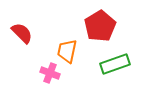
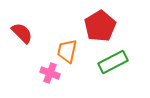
green rectangle: moved 2 px left, 2 px up; rotated 8 degrees counterclockwise
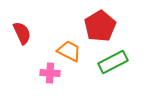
red semicircle: rotated 20 degrees clockwise
orange trapezoid: moved 2 px right; rotated 105 degrees clockwise
pink cross: rotated 18 degrees counterclockwise
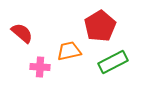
red semicircle: rotated 25 degrees counterclockwise
orange trapezoid: rotated 40 degrees counterclockwise
pink cross: moved 10 px left, 6 px up
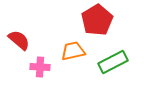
red pentagon: moved 3 px left, 6 px up
red semicircle: moved 3 px left, 7 px down
orange trapezoid: moved 4 px right
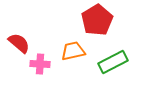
red semicircle: moved 3 px down
pink cross: moved 3 px up
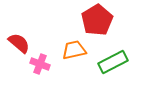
orange trapezoid: moved 1 px right, 1 px up
pink cross: rotated 18 degrees clockwise
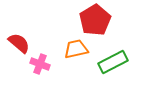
red pentagon: moved 2 px left
orange trapezoid: moved 2 px right, 1 px up
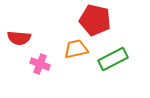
red pentagon: rotated 28 degrees counterclockwise
red semicircle: moved 5 px up; rotated 145 degrees clockwise
green rectangle: moved 3 px up
